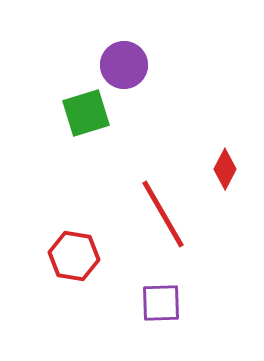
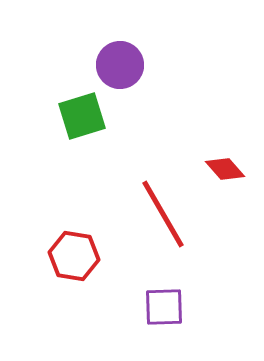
purple circle: moved 4 px left
green square: moved 4 px left, 3 px down
red diamond: rotated 69 degrees counterclockwise
purple square: moved 3 px right, 4 px down
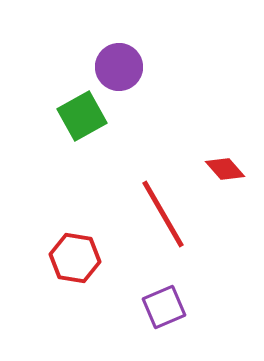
purple circle: moved 1 px left, 2 px down
green square: rotated 12 degrees counterclockwise
red hexagon: moved 1 px right, 2 px down
purple square: rotated 21 degrees counterclockwise
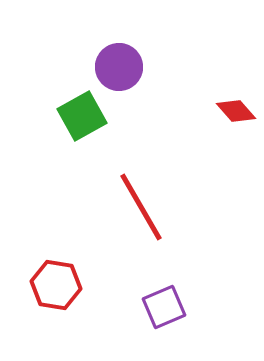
red diamond: moved 11 px right, 58 px up
red line: moved 22 px left, 7 px up
red hexagon: moved 19 px left, 27 px down
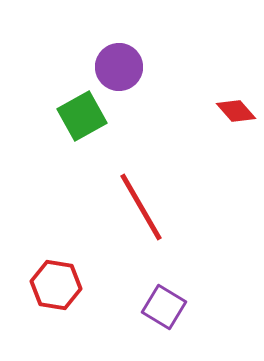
purple square: rotated 36 degrees counterclockwise
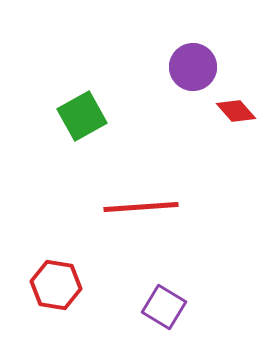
purple circle: moved 74 px right
red line: rotated 64 degrees counterclockwise
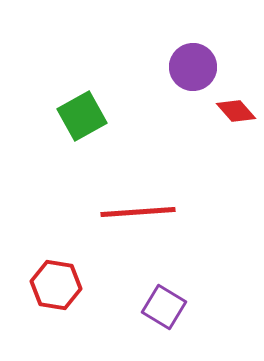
red line: moved 3 px left, 5 px down
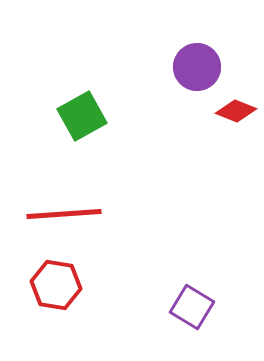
purple circle: moved 4 px right
red diamond: rotated 27 degrees counterclockwise
red line: moved 74 px left, 2 px down
purple square: moved 28 px right
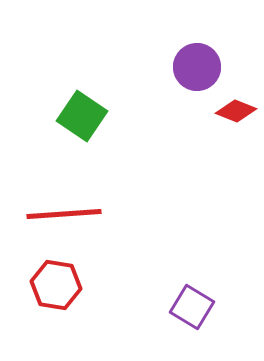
green square: rotated 27 degrees counterclockwise
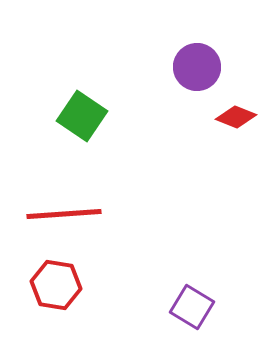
red diamond: moved 6 px down
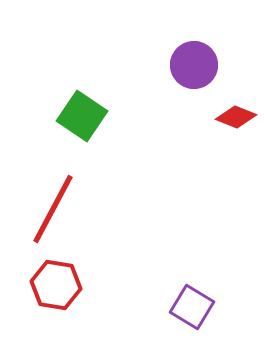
purple circle: moved 3 px left, 2 px up
red line: moved 11 px left, 5 px up; rotated 58 degrees counterclockwise
